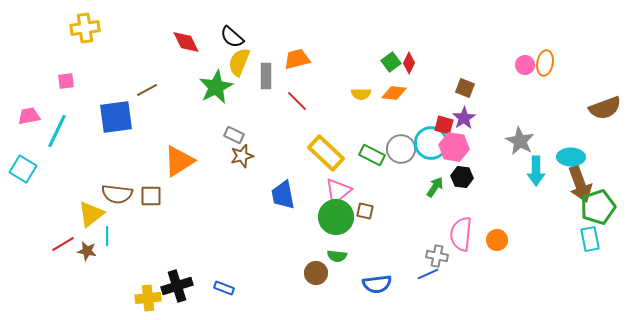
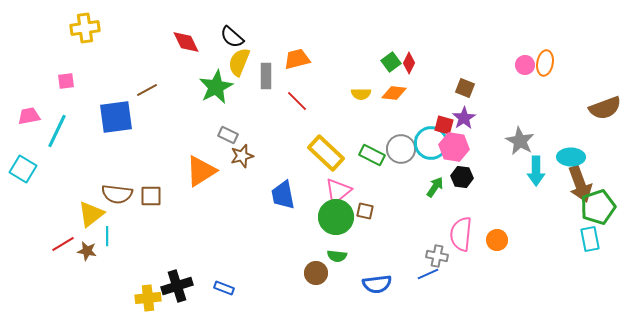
gray rectangle at (234, 135): moved 6 px left
orange triangle at (179, 161): moved 22 px right, 10 px down
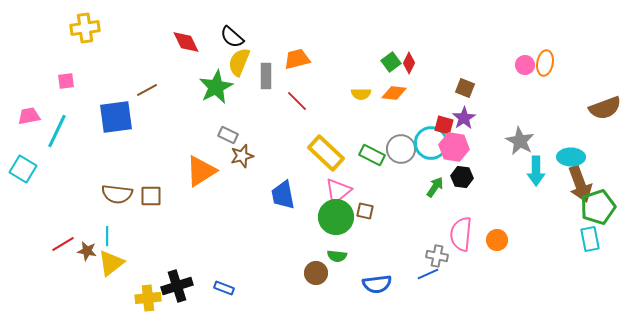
yellow triangle at (91, 214): moved 20 px right, 49 px down
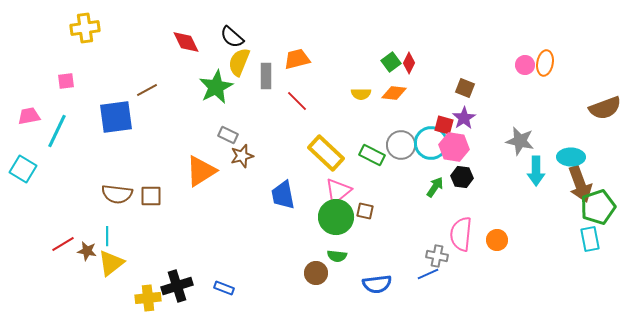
gray star at (520, 141): rotated 16 degrees counterclockwise
gray circle at (401, 149): moved 4 px up
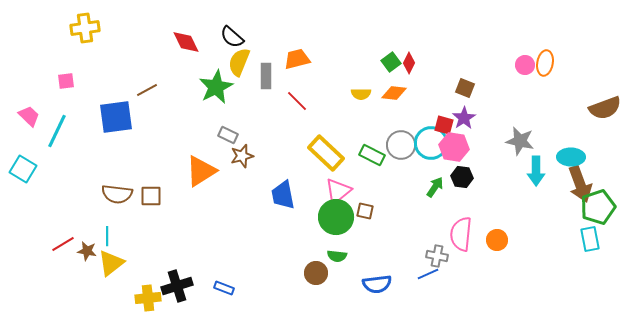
pink trapezoid at (29, 116): rotated 55 degrees clockwise
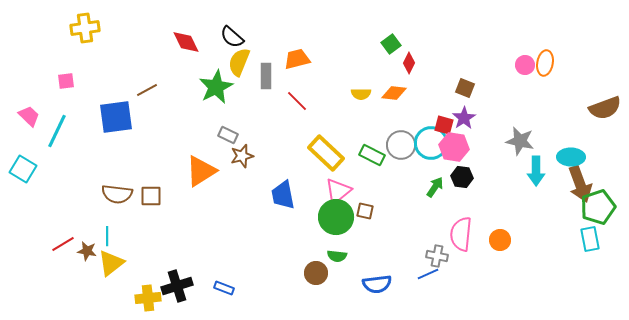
green square at (391, 62): moved 18 px up
orange circle at (497, 240): moved 3 px right
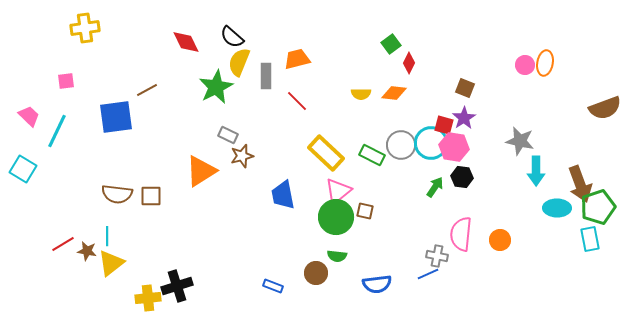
cyan ellipse at (571, 157): moved 14 px left, 51 px down
blue rectangle at (224, 288): moved 49 px right, 2 px up
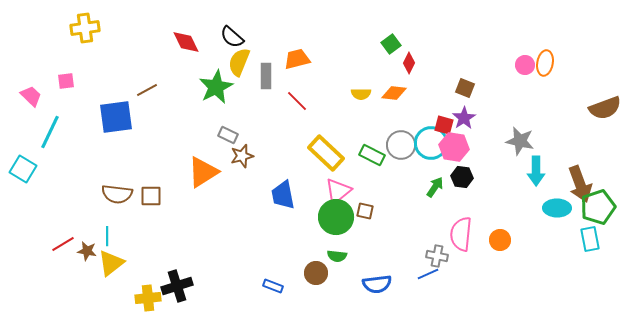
pink trapezoid at (29, 116): moved 2 px right, 20 px up
cyan line at (57, 131): moved 7 px left, 1 px down
orange triangle at (201, 171): moved 2 px right, 1 px down
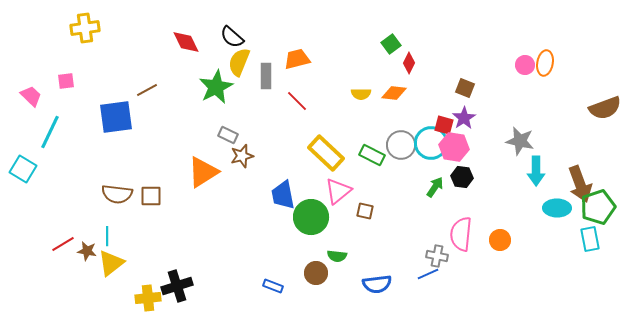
green circle at (336, 217): moved 25 px left
